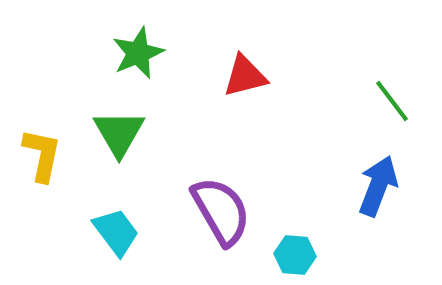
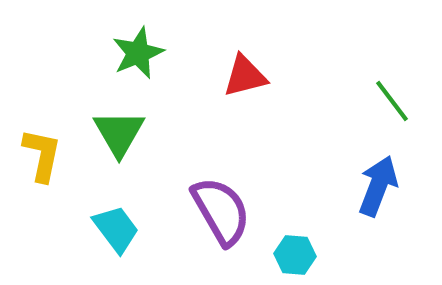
cyan trapezoid: moved 3 px up
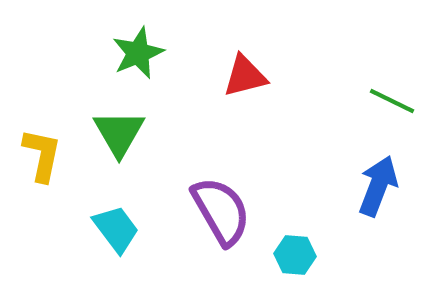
green line: rotated 27 degrees counterclockwise
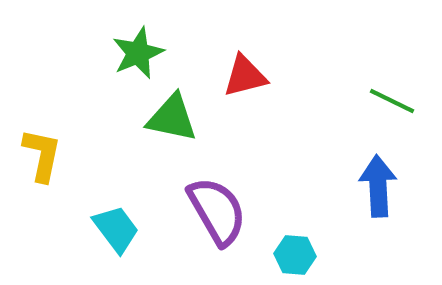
green triangle: moved 53 px right, 15 px up; rotated 48 degrees counterclockwise
blue arrow: rotated 24 degrees counterclockwise
purple semicircle: moved 4 px left
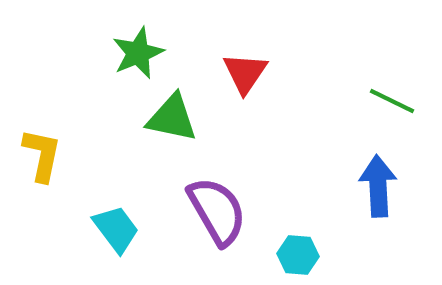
red triangle: moved 3 px up; rotated 42 degrees counterclockwise
cyan hexagon: moved 3 px right
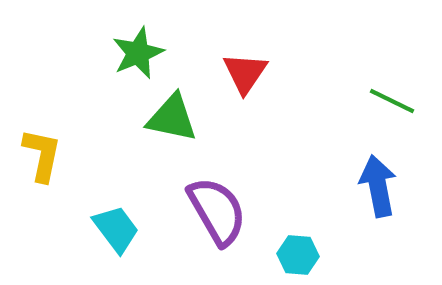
blue arrow: rotated 8 degrees counterclockwise
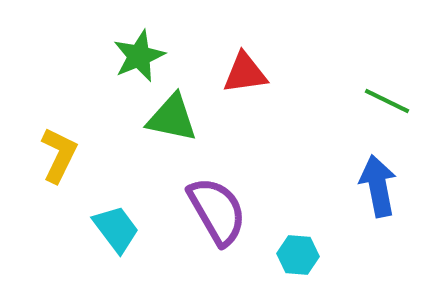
green star: moved 1 px right, 3 px down
red triangle: rotated 48 degrees clockwise
green line: moved 5 px left
yellow L-shape: moved 17 px right; rotated 14 degrees clockwise
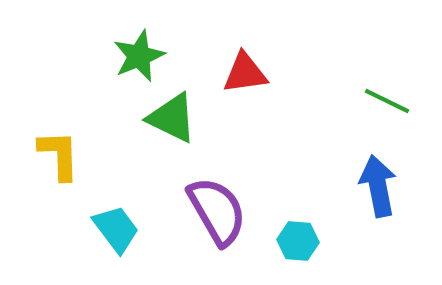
green triangle: rotated 14 degrees clockwise
yellow L-shape: rotated 28 degrees counterclockwise
cyan hexagon: moved 14 px up
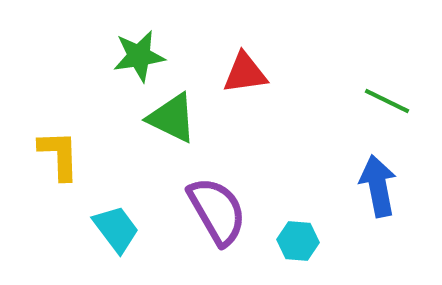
green star: rotated 14 degrees clockwise
